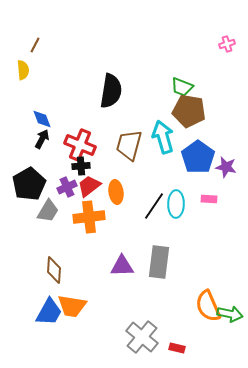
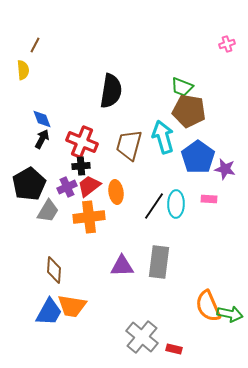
red cross: moved 2 px right, 3 px up
purple star: moved 1 px left, 2 px down
red rectangle: moved 3 px left, 1 px down
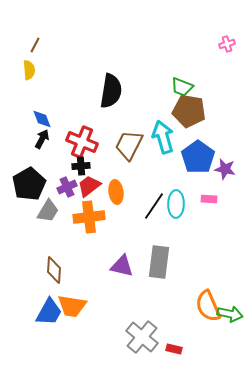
yellow semicircle: moved 6 px right
brown trapezoid: rotated 12 degrees clockwise
purple triangle: rotated 15 degrees clockwise
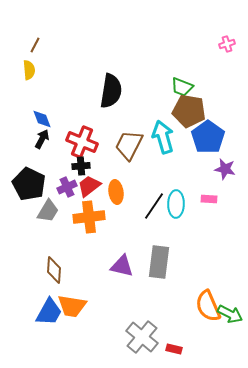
blue pentagon: moved 10 px right, 20 px up
black pentagon: rotated 16 degrees counterclockwise
green arrow: rotated 15 degrees clockwise
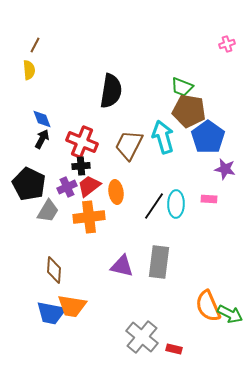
blue trapezoid: moved 2 px right, 1 px down; rotated 72 degrees clockwise
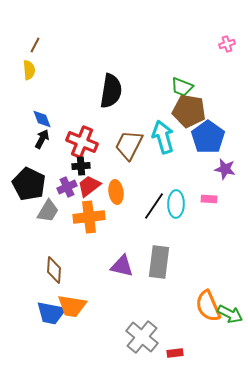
red rectangle: moved 1 px right, 4 px down; rotated 21 degrees counterclockwise
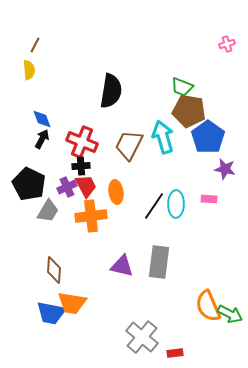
red trapezoid: moved 3 px left; rotated 100 degrees clockwise
orange cross: moved 2 px right, 1 px up
orange trapezoid: moved 3 px up
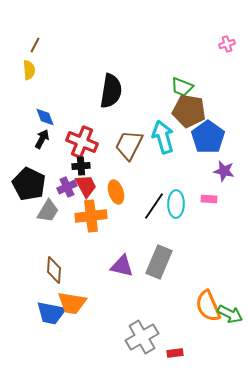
blue diamond: moved 3 px right, 2 px up
purple star: moved 1 px left, 2 px down
orange ellipse: rotated 10 degrees counterclockwise
gray rectangle: rotated 16 degrees clockwise
gray cross: rotated 20 degrees clockwise
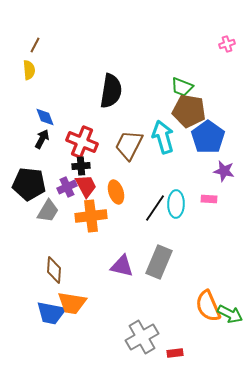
black pentagon: rotated 20 degrees counterclockwise
black line: moved 1 px right, 2 px down
